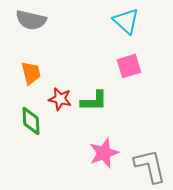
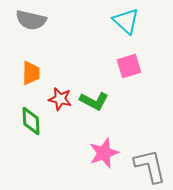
orange trapezoid: rotated 15 degrees clockwise
green L-shape: rotated 28 degrees clockwise
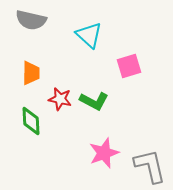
cyan triangle: moved 37 px left, 14 px down
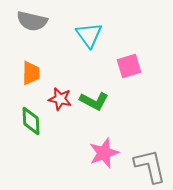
gray semicircle: moved 1 px right, 1 px down
cyan triangle: rotated 12 degrees clockwise
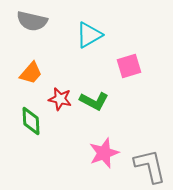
cyan triangle: rotated 36 degrees clockwise
orange trapezoid: rotated 40 degrees clockwise
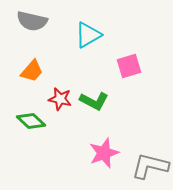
cyan triangle: moved 1 px left
orange trapezoid: moved 1 px right, 2 px up
green diamond: rotated 44 degrees counterclockwise
gray L-shape: rotated 63 degrees counterclockwise
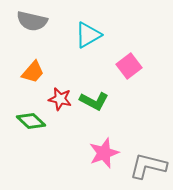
pink square: rotated 20 degrees counterclockwise
orange trapezoid: moved 1 px right, 1 px down
gray L-shape: moved 2 px left
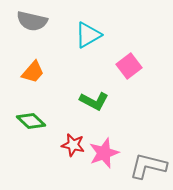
red star: moved 13 px right, 46 px down
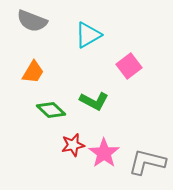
gray semicircle: rotated 8 degrees clockwise
orange trapezoid: rotated 10 degrees counterclockwise
green diamond: moved 20 px right, 11 px up
red star: rotated 25 degrees counterclockwise
pink star: rotated 16 degrees counterclockwise
gray L-shape: moved 1 px left, 4 px up
